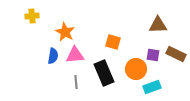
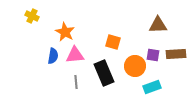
yellow cross: rotated 32 degrees clockwise
brown rectangle: rotated 30 degrees counterclockwise
orange circle: moved 1 px left, 3 px up
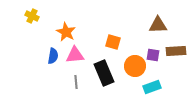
orange star: moved 1 px right
brown rectangle: moved 3 px up
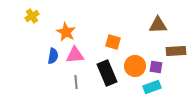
yellow cross: rotated 32 degrees clockwise
purple square: moved 3 px right, 12 px down
black rectangle: moved 3 px right
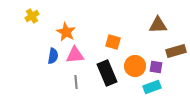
brown rectangle: rotated 12 degrees counterclockwise
